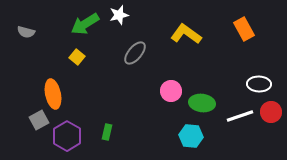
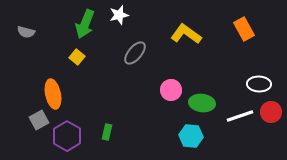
green arrow: rotated 36 degrees counterclockwise
pink circle: moved 1 px up
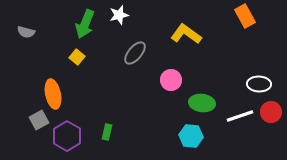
orange rectangle: moved 1 px right, 13 px up
pink circle: moved 10 px up
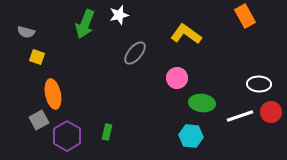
yellow square: moved 40 px left; rotated 21 degrees counterclockwise
pink circle: moved 6 px right, 2 px up
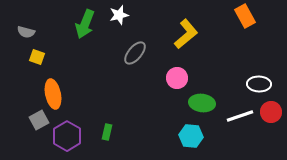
yellow L-shape: rotated 104 degrees clockwise
